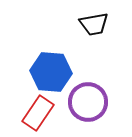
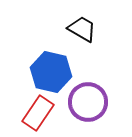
black trapezoid: moved 12 px left, 5 px down; rotated 140 degrees counterclockwise
blue hexagon: rotated 9 degrees clockwise
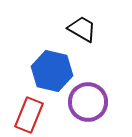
blue hexagon: moved 1 px right, 1 px up
red rectangle: moved 9 px left, 2 px down; rotated 12 degrees counterclockwise
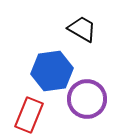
blue hexagon: rotated 21 degrees counterclockwise
purple circle: moved 1 px left, 3 px up
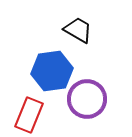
black trapezoid: moved 4 px left, 1 px down
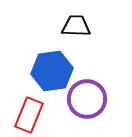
black trapezoid: moved 2 px left, 4 px up; rotated 28 degrees counterclockwise
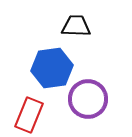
blue hexagon: moved 3 px up
purple circle: moved 1 px right
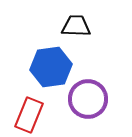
blue hexagon: moved 1 px left, 1 px up
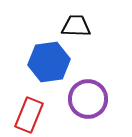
blue hexagon: moved 2 px left, 5 px up
